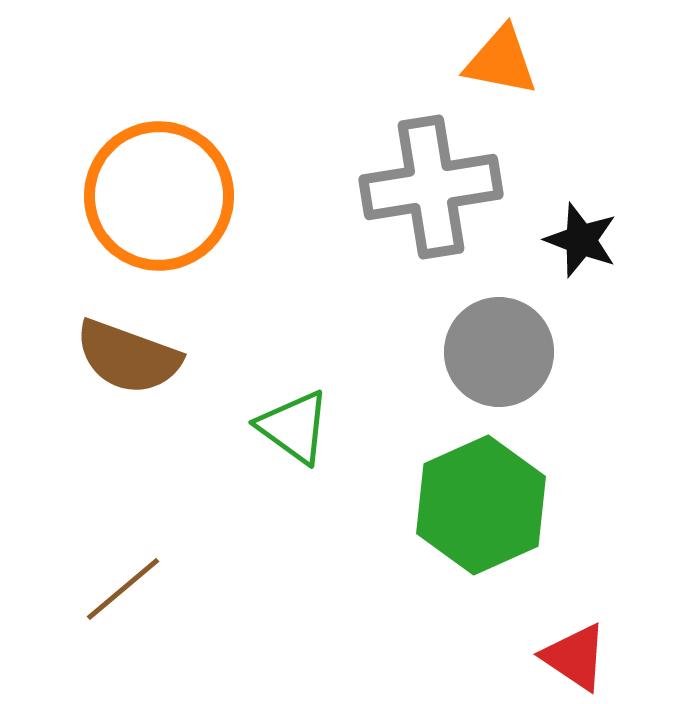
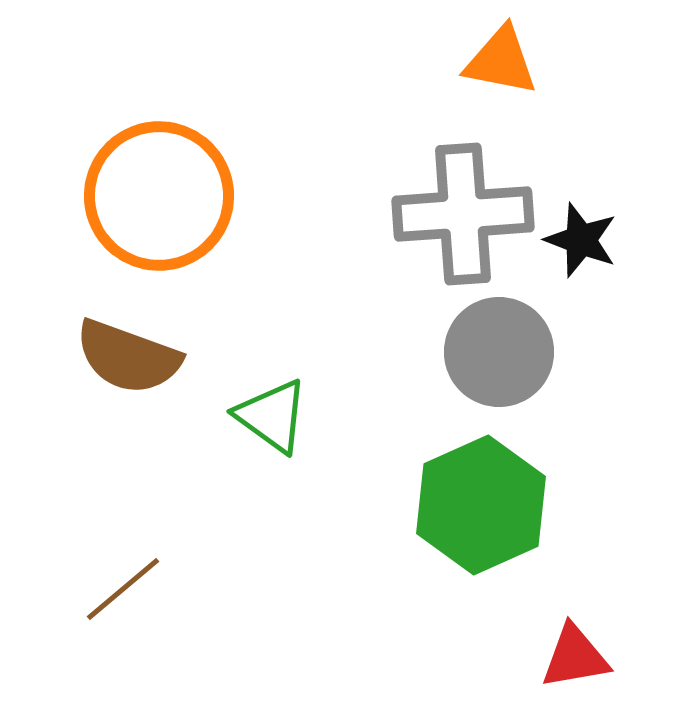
gray cross: moved 32 px right, 27 px down; rotated 5 degrees clockwise
green triangle: moved 22 px left, 11 px up
red triangle: rotated 44 degrees counterclockwise
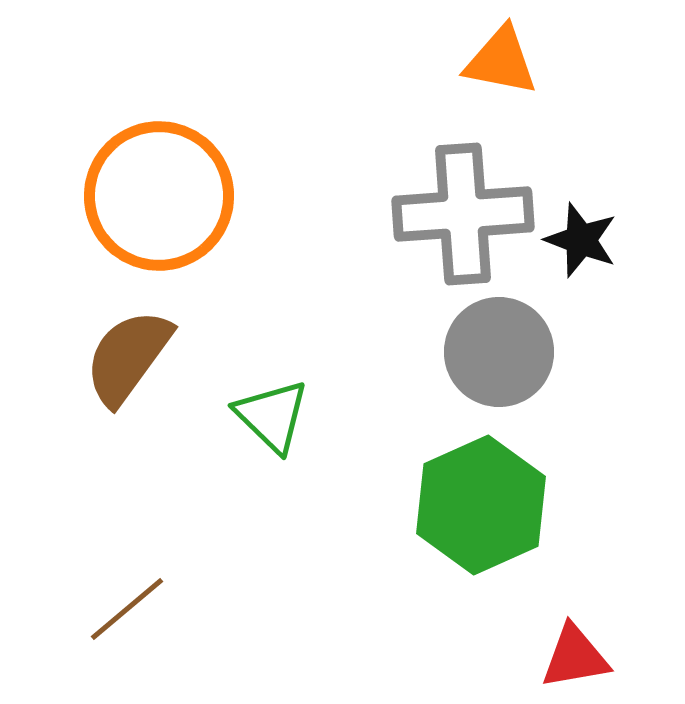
brown semicircle: rotated 106 degrees clockwise
green triangle: rotated 8 degrees clockwise
brown line: moved 4 px right, 20 px down
